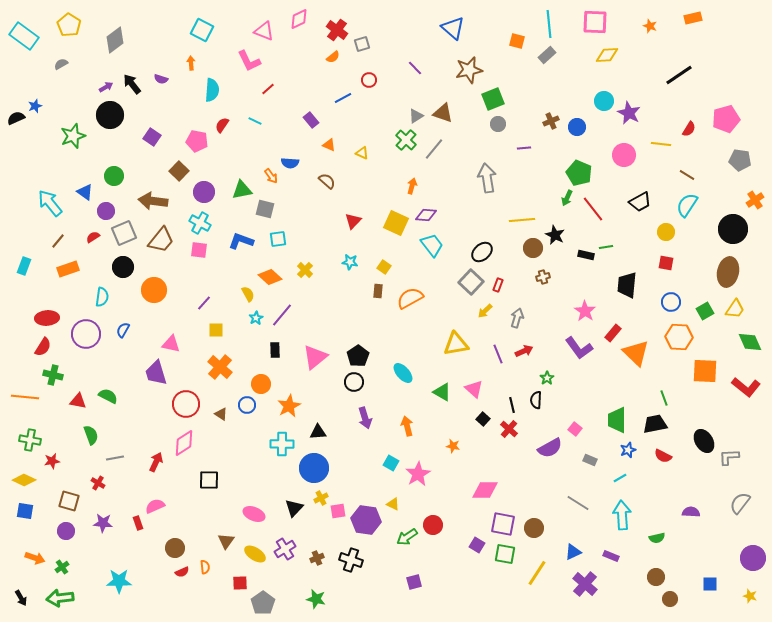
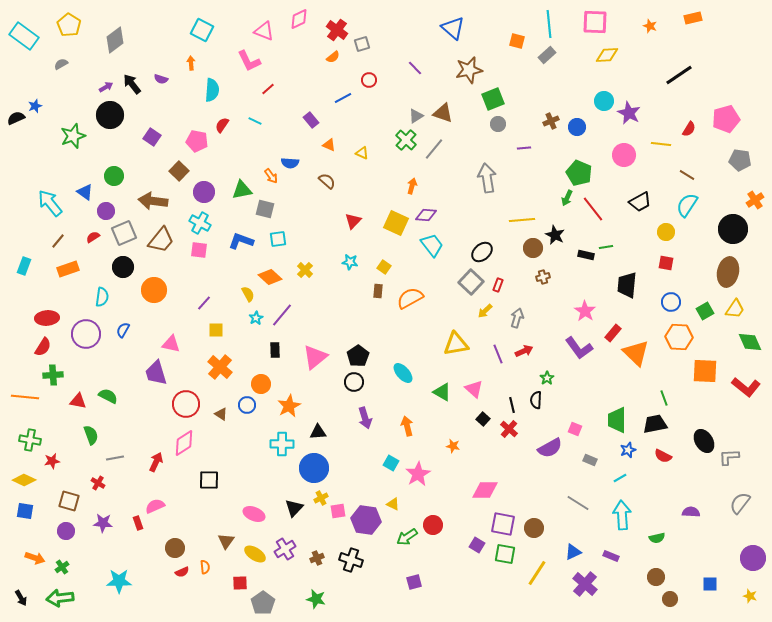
green cross at (53, 375): rotated 18 degrees counterclockwise
pink square at (575, 429): rotated 16 degrees counterclockwise
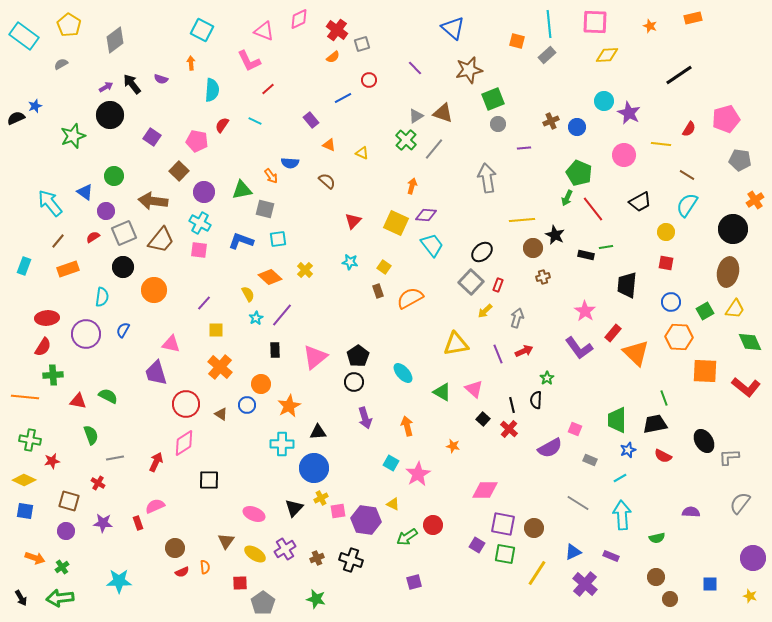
brown rectangle at (378, 291): rotated 24 degrees counterclockwise
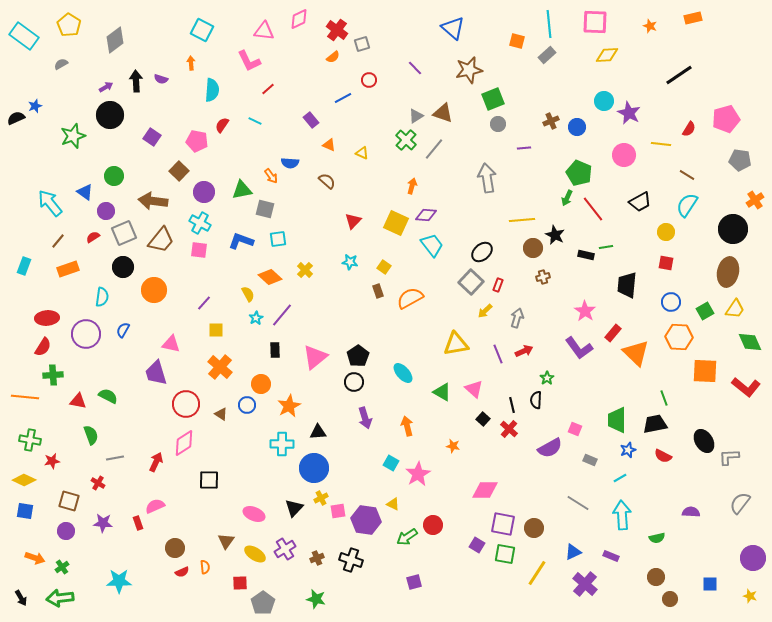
pink triangle at (264, 31): rotated 15 degrees counterclockwise
black arrow at (132, 84): moved 4 px right, 3 px up; rotated 35 degrees clockwise
